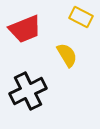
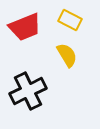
yellow rectangle: moved 11 px left, 3 px down
red trapezoid: moved 2 px up
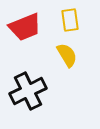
yellow rectangle: rotated 55 degrees clockwise
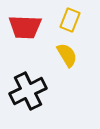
yellow rectangle: rotated 30 degrees clockwise
red trapezoid: rotated 24 degrees clockwise
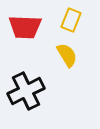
yellow rectangle: moved 1 px right
black cross: moved 2 px left
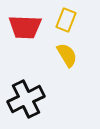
yellow rectangle: moved 5 px left
black cross: moved 8 px down
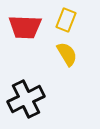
yellow semicircle: moved 1 px up
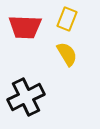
yellow rectangle: moved 1 px right, 1 px up
black cross: moved 2 px up
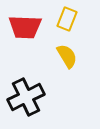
yellow semicircle: moved 2 px down
